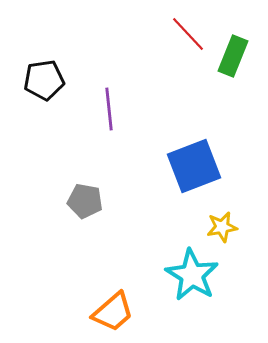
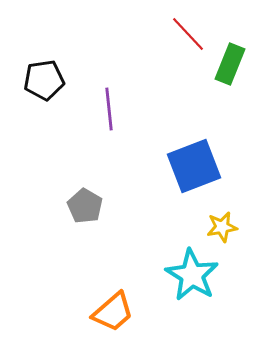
green rectangle: moved 3 px left, 8 px down
gray pentagon: moved 5 px down; rotated 20 degrees clockwise
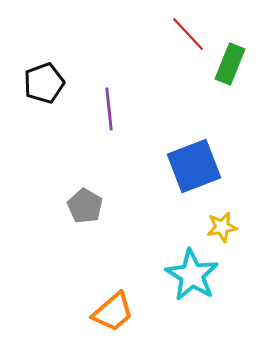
black pentagon: moved 3 px down; rotated 12 degrees counterclockwise
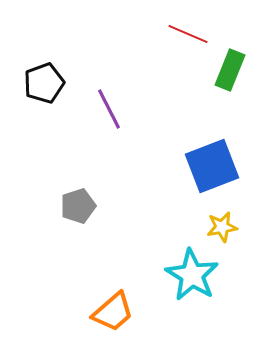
red line: rotated 24 degrees counterclockwise
green rectangle: moved 6 px down
purple line: rotated 21 degrees counterclockwise
blue square: moved 18 px right
gray pentagon: moved 7 px left; rotated 24 degrees clockwise
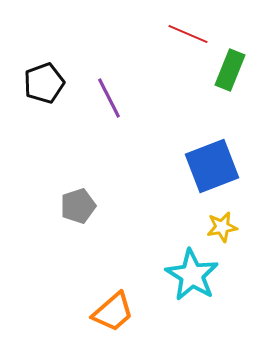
purple line: moved 11 px up
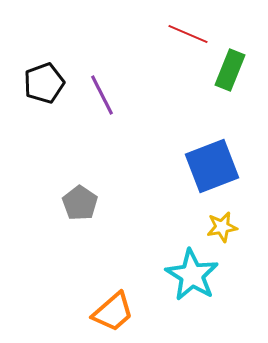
purple line: moved 7 px left, 3 px up
gray pentagon: moved 2 px right, 3 px up; rotated 20 degrees counterclockwise
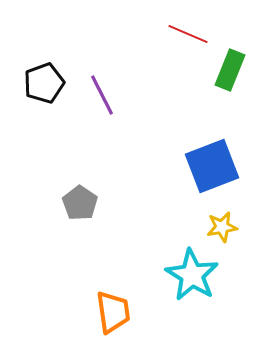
orange trapezoid: rotated 57 degrees counterclockwise
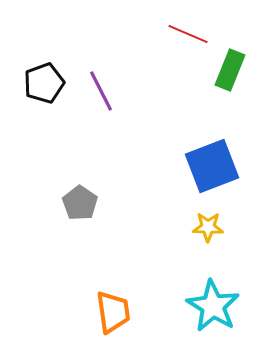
purple line: moved 1 px left, 4 px up
yellow star: moved 14 px left; rotated 12 degrees clockwise
cyan star: moved 21 px right, 31 px down
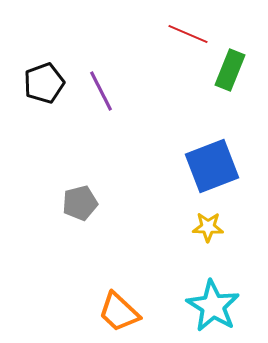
gray pentagon: rotated 24 degrees clockwise
orange trapezoid: moved 6 px right; rotated 141 degrees clockwise
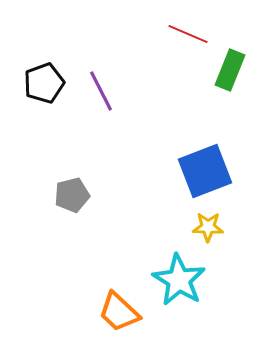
blue square: moved 7 px left, 5 px down
gray pentagon: moved 8 px left, 8 px up
cyan star: moved 34 px left, 26 px up
